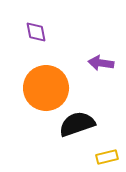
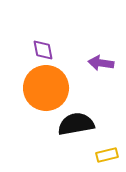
purple diamond: moved 7 px right, 18 px down
black semicircle: moved 1 px left; rotated 9 degrees clockwise
yellow rectangle: moved 2 px up
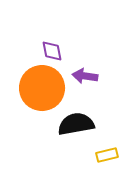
purple diamond: moved 9 px right, 1 px down
purple arrow: moved 16 px left, 13 px down
orange circle: moved 4 px left
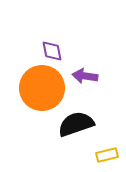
black semicircle: rotated 9 degrees counterclockwise
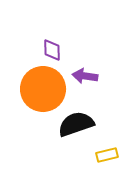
purple diamond: moved 1 px up; rotated 10 degrees clockwise
orange circle: moved 1 px right, 1 px down
